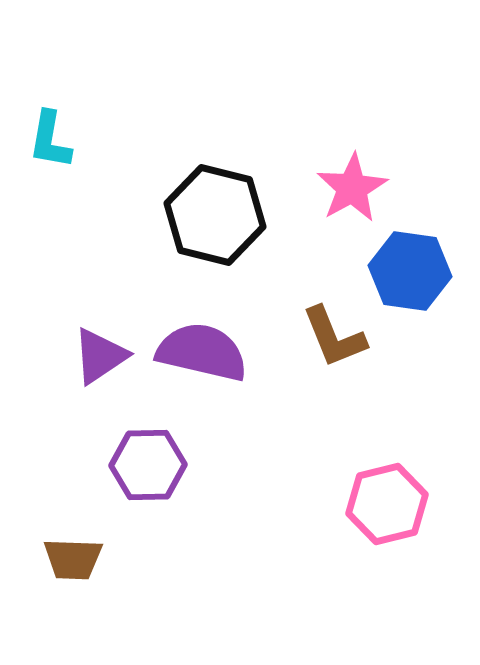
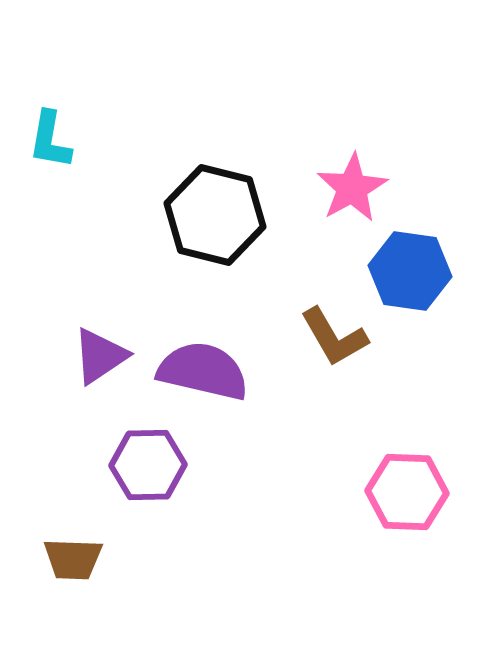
brown L-shape: rotated 8 degrees counterclockwise
purple semicircle: moved 1 px right, 19 px down
pink hexagon: moved 20 px right, 12 px up; rotated 16 degrees clockwise
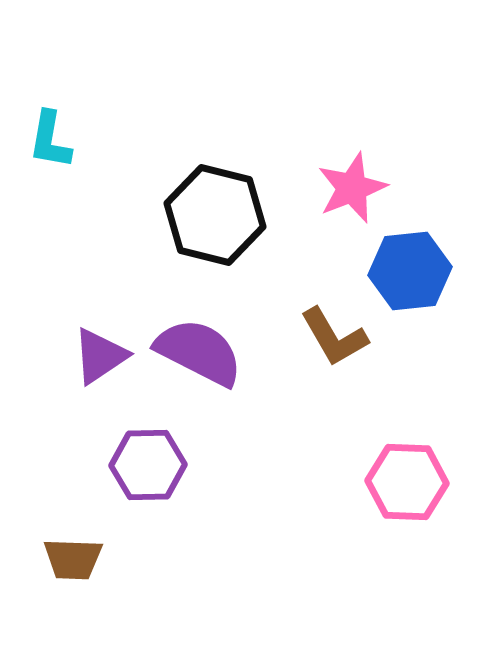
pink star: rotated 8 degrees clockwise
blue hexagon: rotated 14 degrees counterclockwise
purple semicircle: moved 4 px left, 19 px up; rotated 14 degrees clockwise
pink hexagon: moved 10 px up
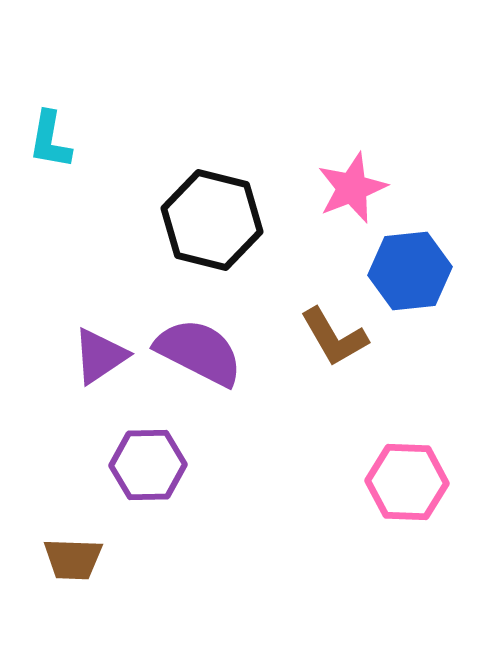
black hexagon: moved 3 px left, 5 px down
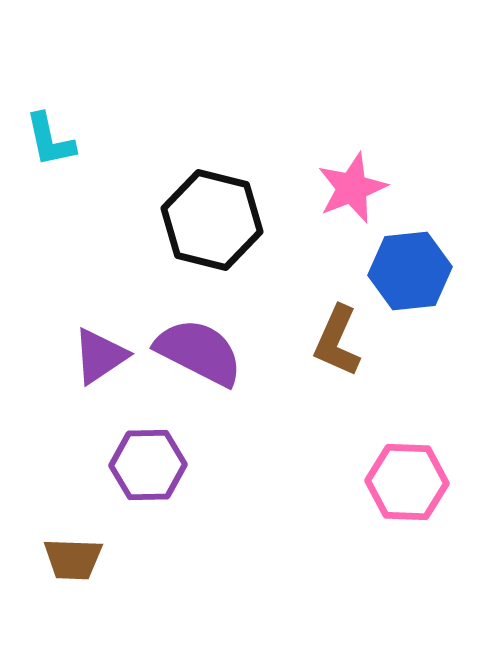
cyan L-shape: rotated 22 degrees counterclockwise
brown L-shape: moved 3 px right, 4 px down; rotated 54 degrees clockwise
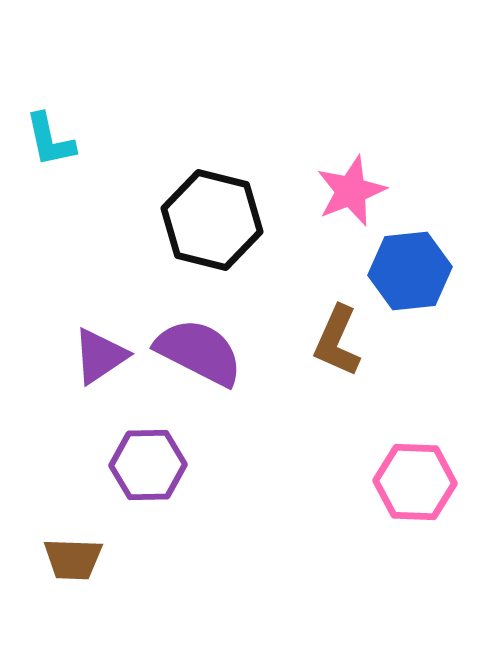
pink star: moved 1 px left, 3 px down
pink hexagon: moved 8 px right
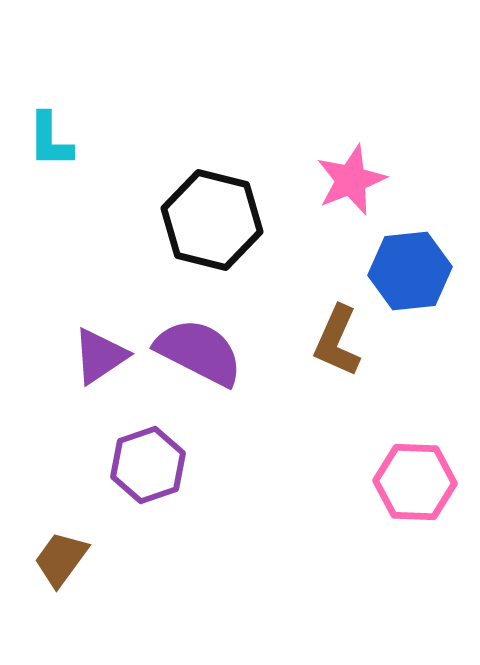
cyan L-shape: rotated 12 degrees clockwise
pink star: moved 11 px up
purple hexagon: rotated 18 degrees counterclockwise
brown trapezoid: moved 12 px left; rotated 124 degrees clockwise
